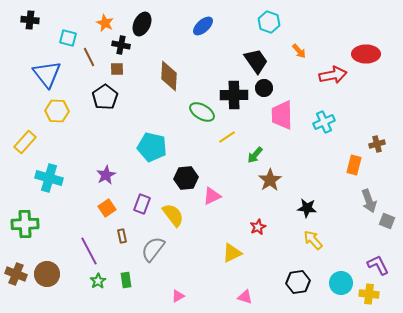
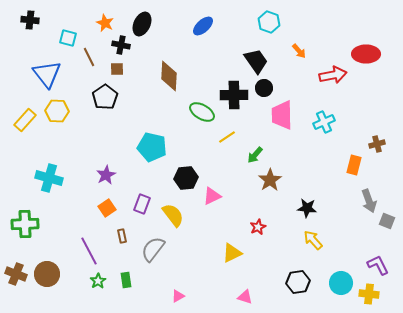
yellow rectangle at (25, 142): moved 22 px up
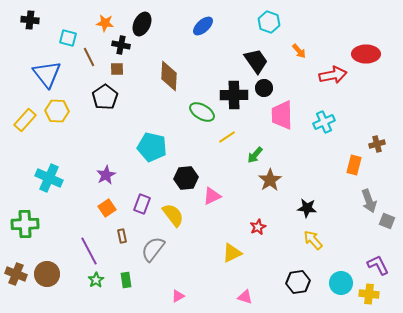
orange star at (105, 23): rotated 18 degrees counterclockwise
cyan cross at (49, 178): rotated 8 degrees clockwise
green star at (98, 281): moved 2 px left, 1 px up
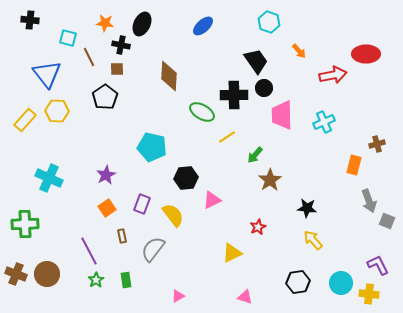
pink triangle at (212, 196): moved 4 px down
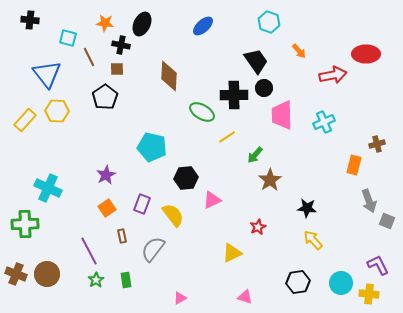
cyan cross at (49, 178): moved 1 px left, 10 px down
pink triangle at (178, 296): moved 2 px right, 2 px down
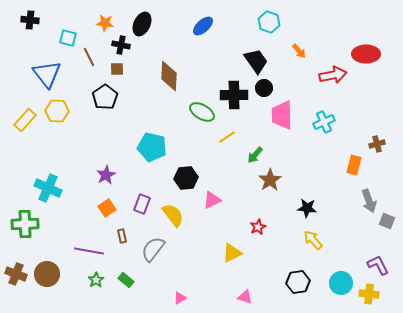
purple line at (89, 251): rotated 52 degrees counterclockwise
green rectangle at (126, 280): rotated 42 degrees counterclockwise
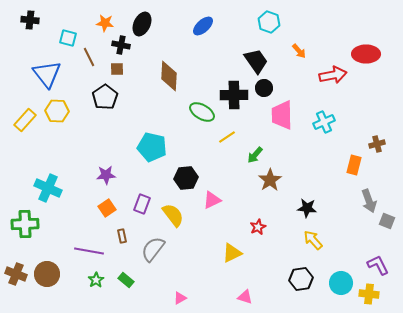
purple star at (106, 175): rotated 24 degrees clockwise
black hexagon at (298, 282): moved 3 px right, 3 px up
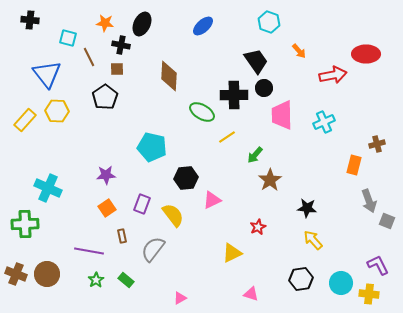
pink triangle at (245, 297): moved 6 px right, 3 px up
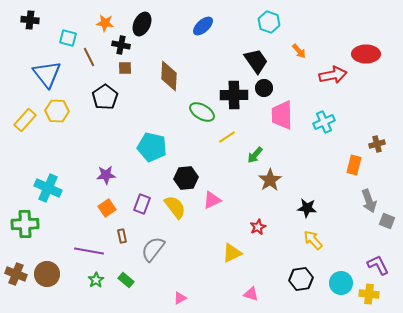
brown square at (117, 69): moved 8 px right, 1 px up
yellow semicircle at (173, 215): moved 2 px right, 8 px up
